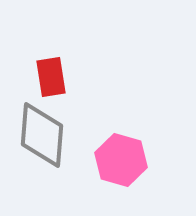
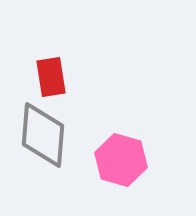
gray diamond: moved 1 px right
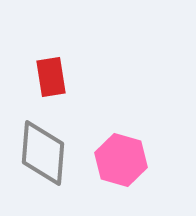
gray diamond: moved 18 px down
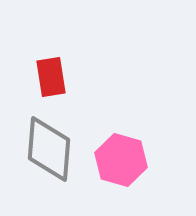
gray diamond: moved 6 px right, 4 px up
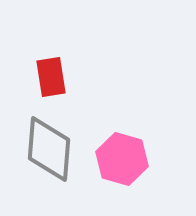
pink hexagon: moved 1 px right, 1 px up
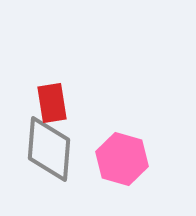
red rectangle: moved 1 px right, 26 px down
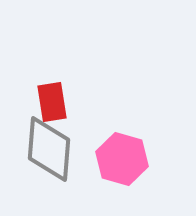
red rectangle: moved 1 px up
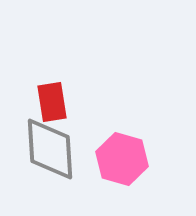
gray diamond: moved 1 px right; rotated 8 degrees counterclockwise
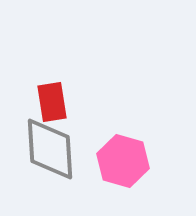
pink hexagon: moved 1 px right, 2 px down
